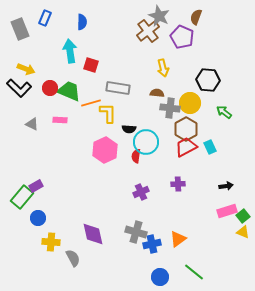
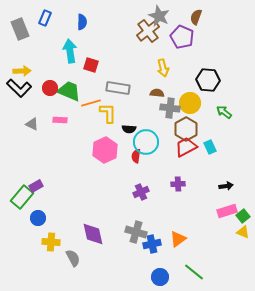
yellow arrow at (26, 69): moved 4 px left, 2 px down; rotated 24 degrees counterclockwise
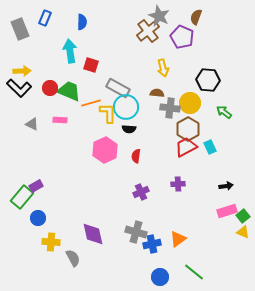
gray rectangle at (118, 88): rotated 20 degrees clockwise
brown hexagon at (186, 129): moved 2 px right
cyan circle at (146, 142): moved 20 px left, 35 px up
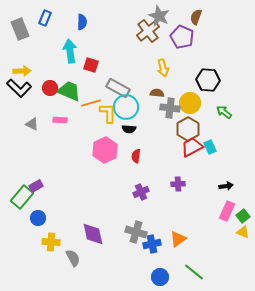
red trapezoid at (186, 147): moved 6 px right
pink rectangle at (227, 211): rotated 48 degrees counterclockwise
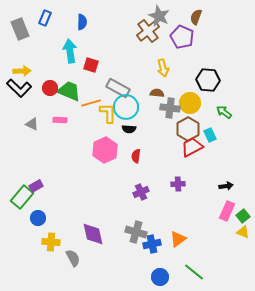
cyan rectangle at (210, 147): moved 12 px up
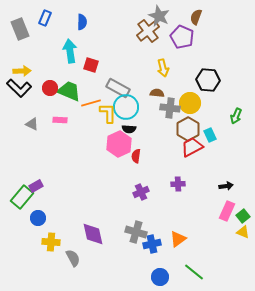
green arrow at (224, 112): moved 12 px right, 4 px down; rotated 105 degrees counterclockwise
pink hexagon at (105, 150): moved 14 px right, 6 px up
